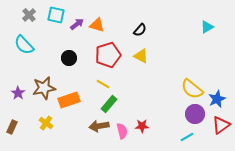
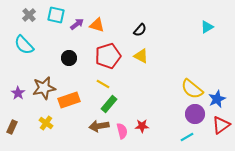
red pentagon: moved 1 px down
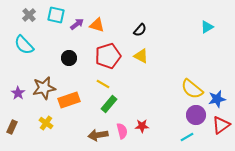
blue star: rotated 12 degrees clockwise
purple circle: moved 1 px right, 1 px down
brown arrow: moved 1 px left, 9 px down
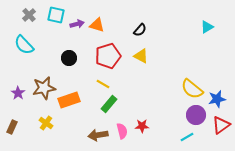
purple arrow: rotated 24 degrees clockwise
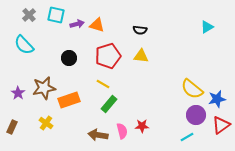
black semicircle: rotated 56 degrees clockwise
yellow triangle: rotated 21 degrees counterclockwise
brown arrow: rotated 18 degrees clockwise
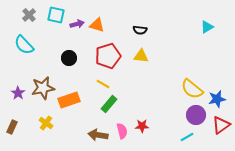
brown star: moved 1 px left
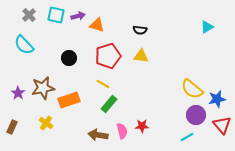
purple arrow: moved 1 px right, 8 px up
red triangle: moved 1 px right; rotated 36 degrees counterclockwise
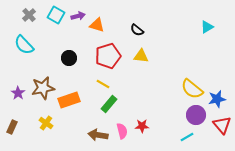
cyan square: rotated 18 degrees clockwise
black semicircle: moved 3 px left; rotated 32 degrees clockwise
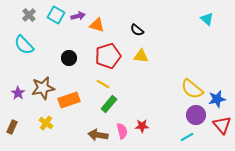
cyan triangle: moved 8 px up; rotated 48 degrees counterclockwise
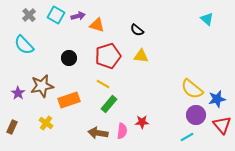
brown star: moved 1 px left, 2 px up
red star: moved 4 px up
pink semicircle: rotated 21 degrees clockwise
brown arrow: moved 2 px up
